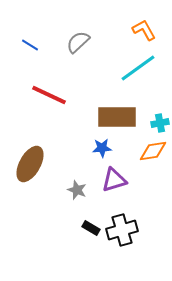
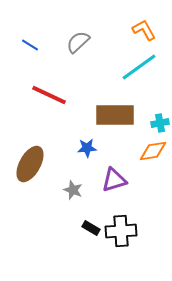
cyan line: moved 1 px right, 1 px up
brown rectangle: moved 2 px left, 2 px up
blue star: moved 15 px left
gray star: moved 4 px left
black cross: moved 1 px left, 1 px down; rotated 12 degrees clockwise
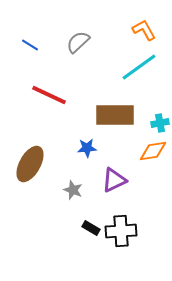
purple triangle: rotated 8 degrees counterclockwise
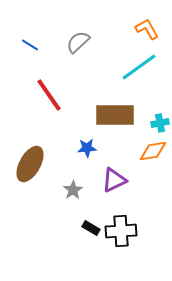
orange L-shape: moved 3 px right, 1 px up
red line: rotated 30 degrees clockwise
gray star: rotated 18 degrees clockwise
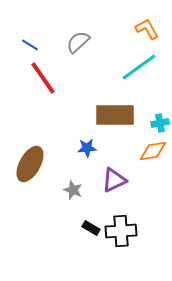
red line: moved 6 px left, 17 px up
gray star: rotated 18 degrees counterclockwise
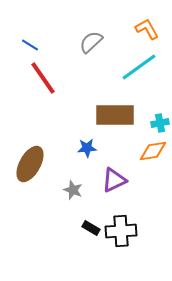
gray semicircle: moved 13 px right
